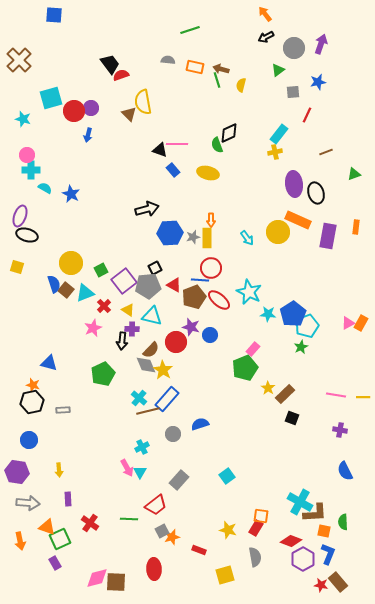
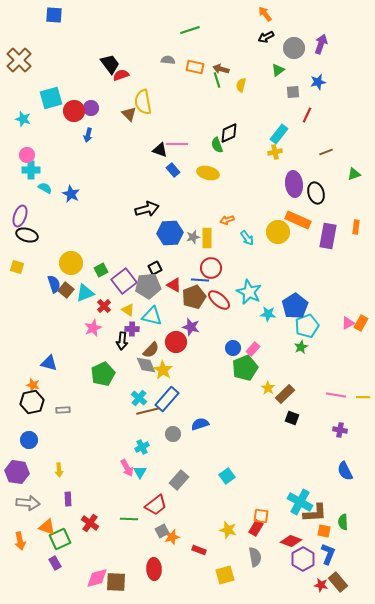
orange arrow at (211, 220): moved 16 px right; rotated 72 degrees clockwise
blue pentagon at (293, 314): moved 2 px right, 8 px up
blue circle at (210, 335): moved 23 px right, 13 px down
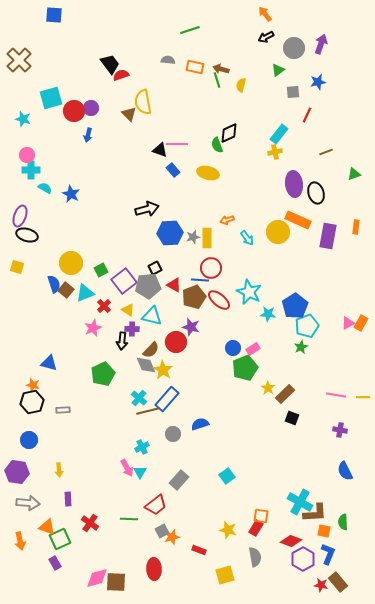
pink rectangle at (253, 349): rotated 16 degrees clockwise
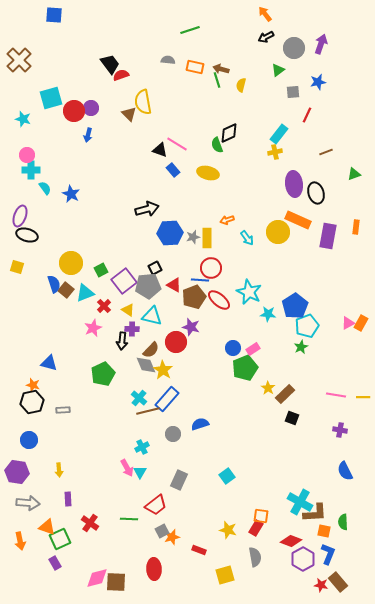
pink line at (177, 144): rotated 30 degrees clockwise
cyan semicircle at (45, 188): rotated 24 degrees clockwise
gray rectangle at (179, 480): rotated 18 degrees counterclockwise
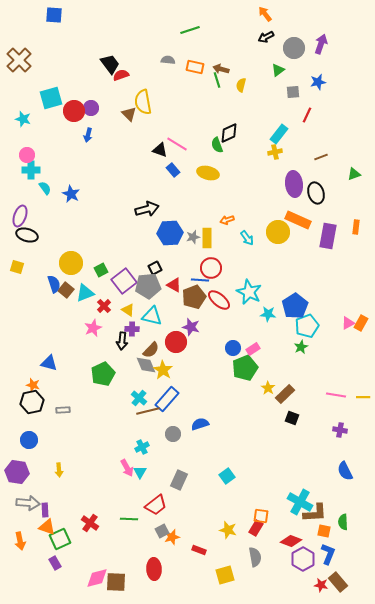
brown line at (326, 152): moved 5 px left, 5 px down
purple rectangle at (68, 499): moved 23 px left, 11 px down
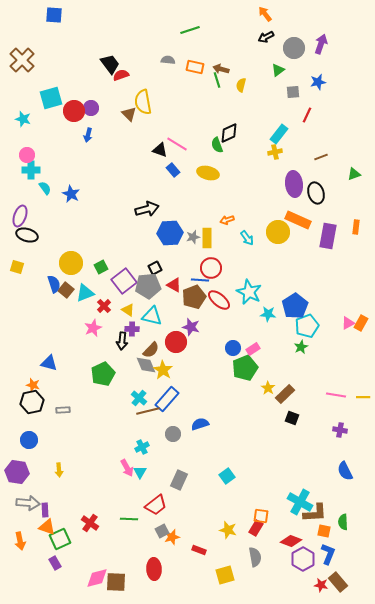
brown cross at (19, 60): moved 3 px right
green square at (101, 270): moved 3 px up
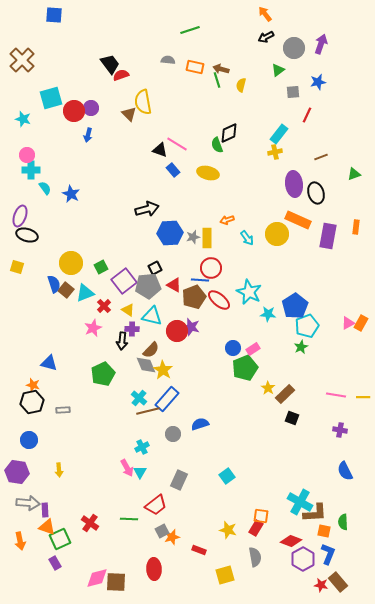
yellow circle at (278, 232): moved 1 px left, 2 px down
red circle at (176, 342): moved 1 px right, 11 px up
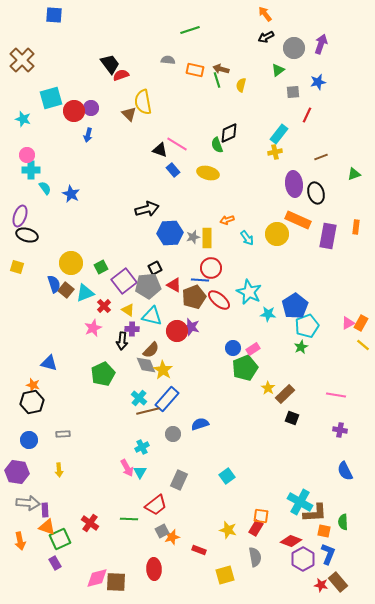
orange rectangle at (195, 67): moved 3 px down
yellow line at (363, 397): moved 52 px up; rotated 40 degrees clockwise
gray rectangle at (63, 410): moved 24 px down
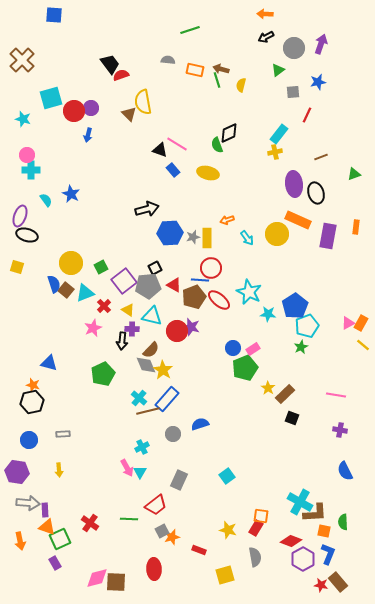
orange arrow at (265, 14): rotated 49 degrees counterclockwise
cyan semicircle at (45, 188): moved 1 px right, 12 px down
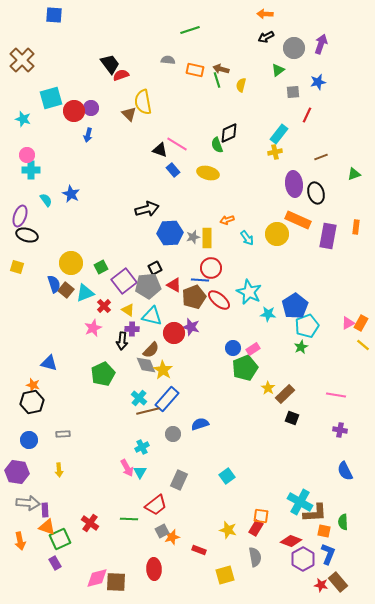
red circle at (177, 331): moved 3 px left, 2 px down
